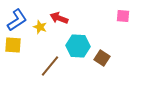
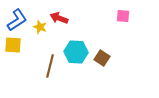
cyan hexagon: moved 2 px left, 6 px down
brown line: rotated 25 degrees counterclockwise
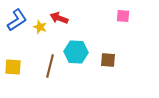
yellow square: moved 22 px down
brown square: moved 6 px right, 2 px down; rotated 28 degrees counterclockwise
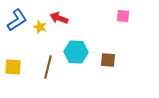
brown line: moved 2 px left, 1 px down
